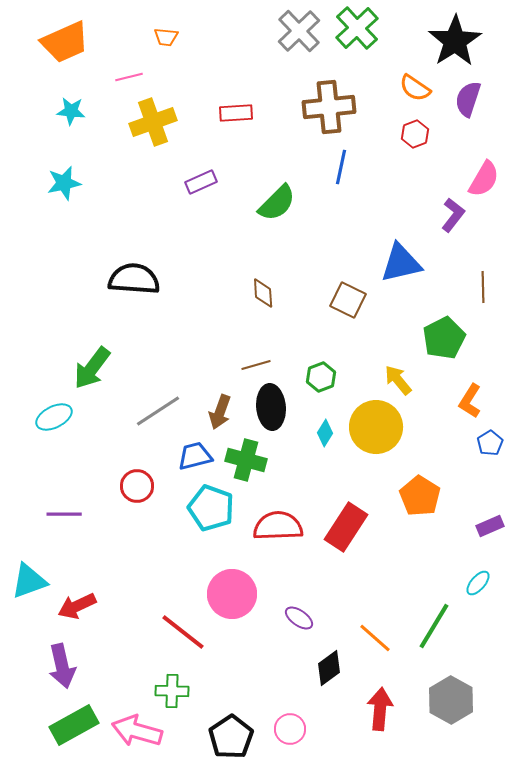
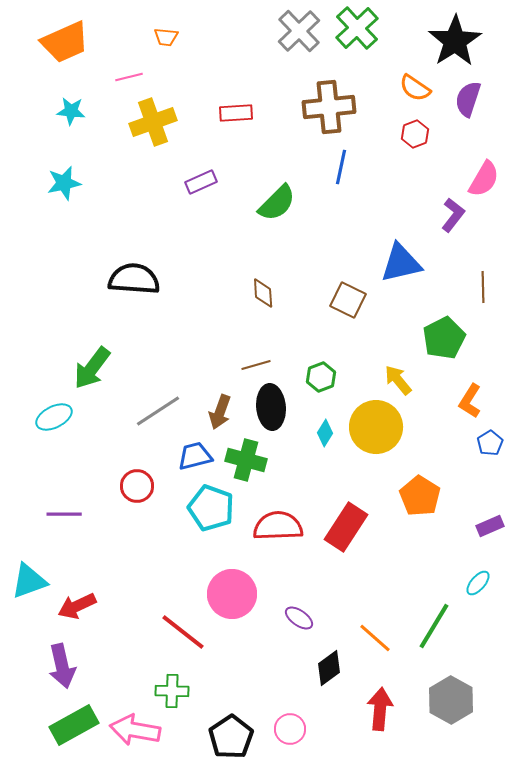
pink arrow at (137, 731): moved 2 px left, 1 px up; rotated 6 degrees counterclockwise
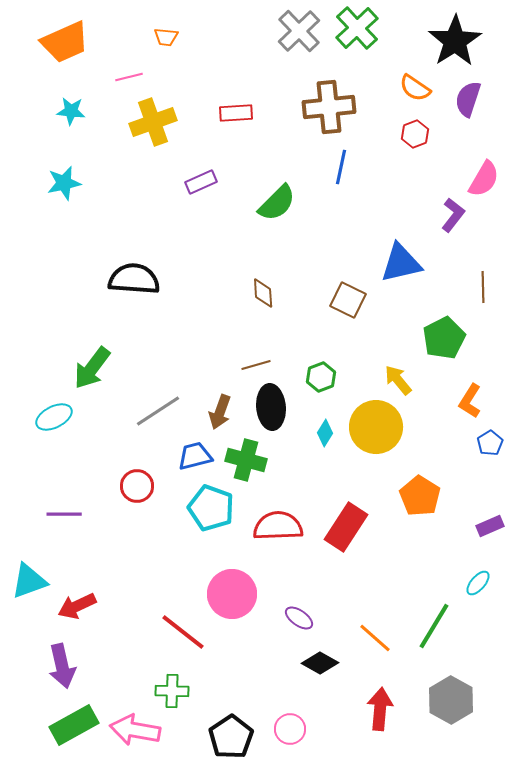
black diamond at (329, 668): moved 9 px left, 5 px up; rotated 66 degrees clockwise
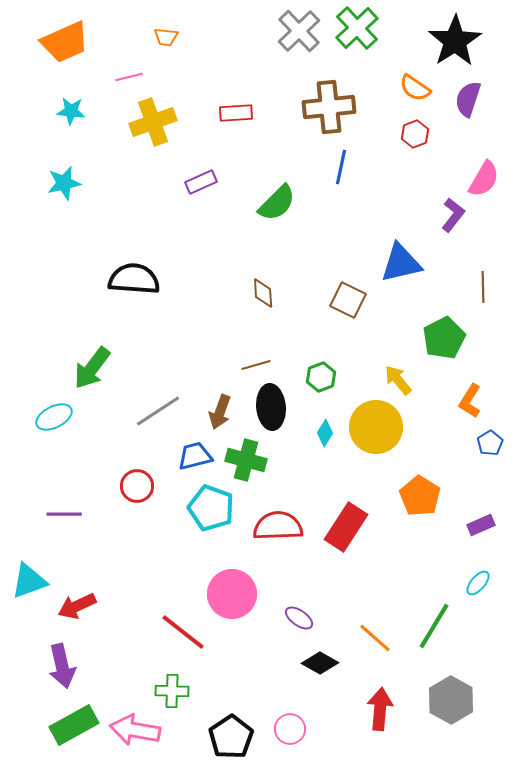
purple rectangle at (490, 526): moved 9 px left, 1 px up
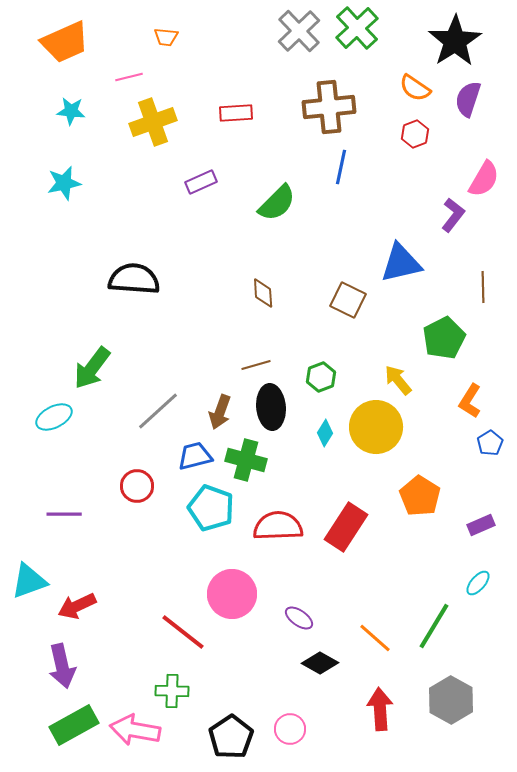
gray line at (158, 411): rotated 9 degrees counterclockwise
red arrow at (380, 709): rotated 9 degrees counterclockwise
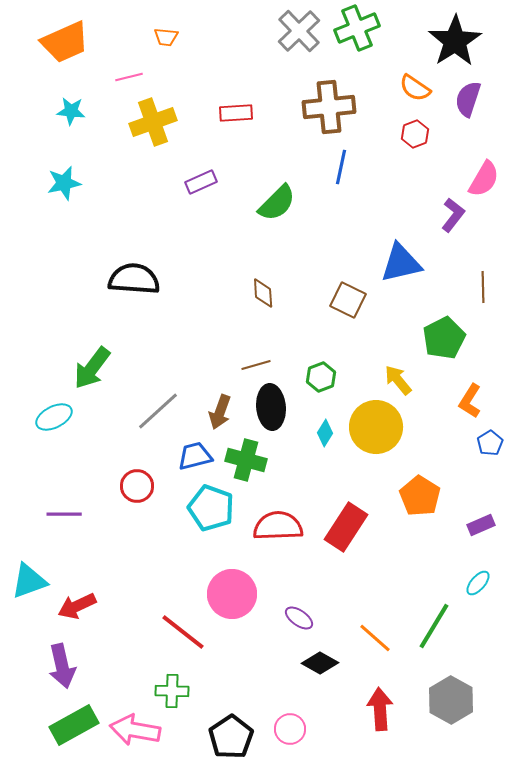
green cross at (357, 28): rotated 21 degrees clockwise
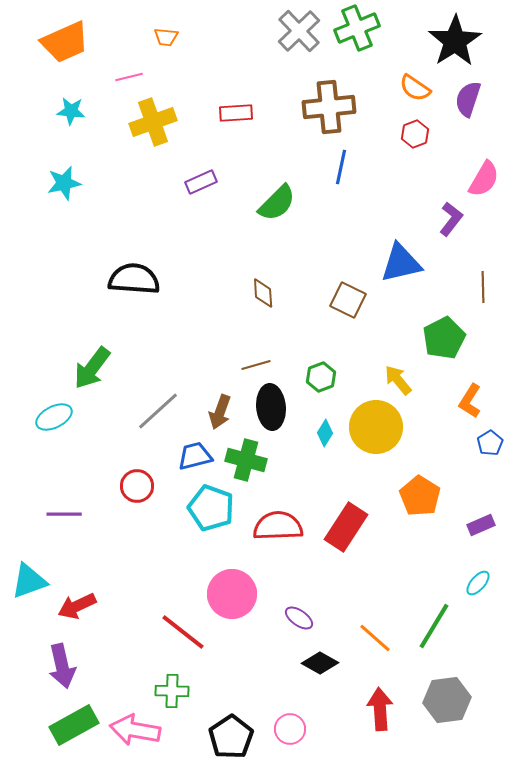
purple L-shape at (453, 215): moved 2 px left, 4 px down
gray hexagon at (451, 700): moved 4 px left; rotated 24 degrees clockwise
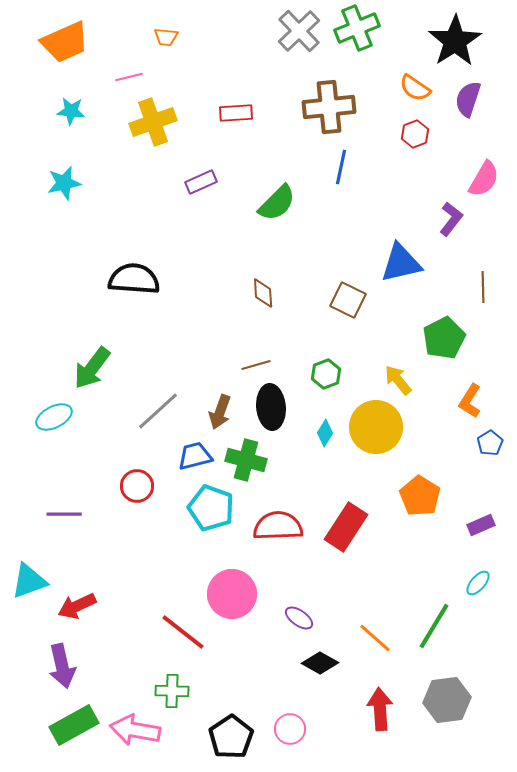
green hexagon at (321, 377): moved 5 px right, 3 px up
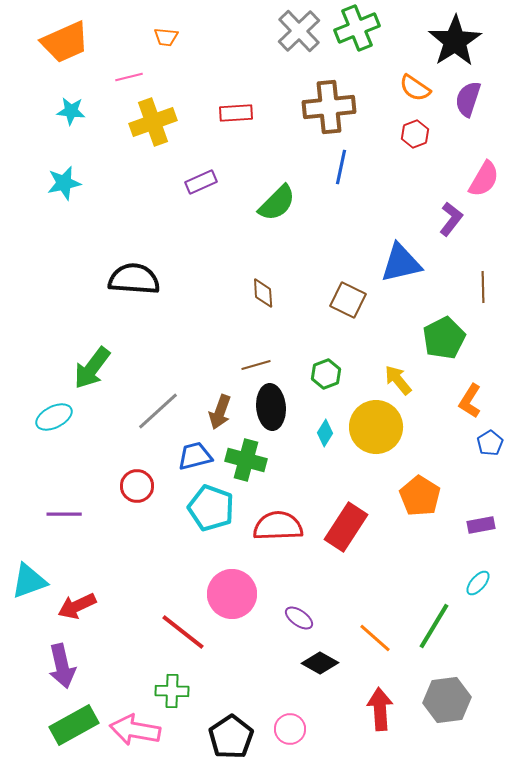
purple rectangle at (481, 525): rotated 12 degrees clockwise
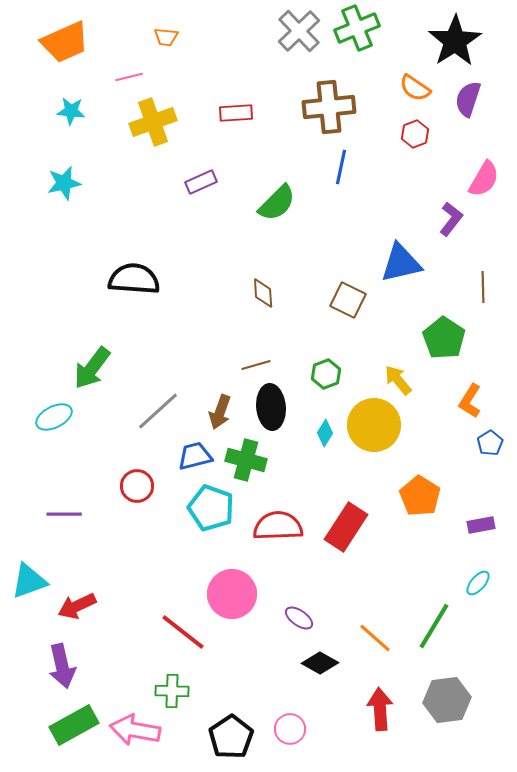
green pentagon at (444, 338): rotated 12 degrees counterclockwise
yellow circle at (376, 427): moved 2 px left, 2 px up
